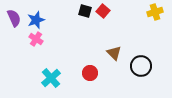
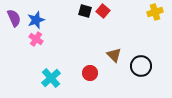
brown triangle: moved 2 px down
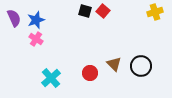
brown triangle: moved 9 px down
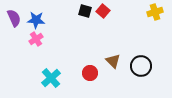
blue star: rotated 24 degrees clockwise
pink cross: rotated 24 degrees clockwise
brown triangle: moved 1 px left, 3 px up
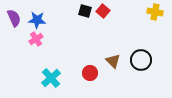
yellow cross: rotated 28 degrees clockwise
blue star: moved 1 px right
black circle: moved 6 px up
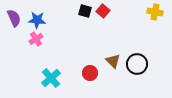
black circle: moved 4 px left, 4 px down
